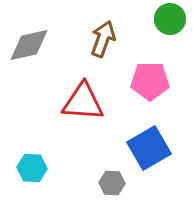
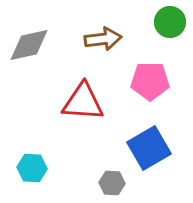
green circle: moved 3 px down
brown arrow: rotated 63 degrees clockwise
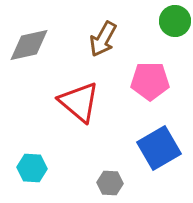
green circle: moved 5 px right, 1 px up
brown arrow: rotated 126 degrees clockwise
red triangle: moved 4 px left; rotated 36 degrees clockwise
blue square: moved 10 px right
gray hexagon: moved 2 px left
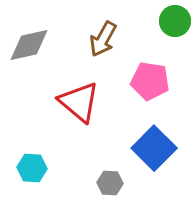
pink pentagon: rotated 9 degrees clockwise
blue square: moved 5 px left; rotated 15 degrees counterclockwise
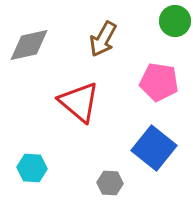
pink pentagon: moved 9 px right, 1 px down
blue square: rotated 6 degrees counterclockwise
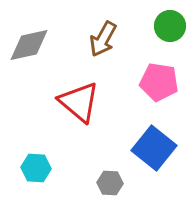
green circle: moved 5 px left, 5 px down
cyan hexagon: moved 4 px right
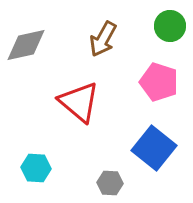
gray diamond: moved 3 px left
pink pentagon: rotated 9 degrees clockwise
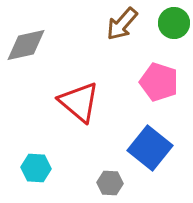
green circle: moved 4 px right, 3 px up
brown arrow: moved 19 px right, 15 px up; rotated 12 degrees clockwise
blue square: moved 4 px left
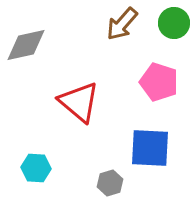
blue square: rotated 36 degrees counterclockwise
gray hexagon: rotated 20 degrees counterclockwise
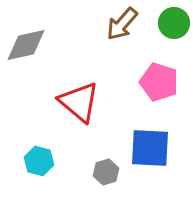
cyan hexagon: moved 3 px right, 7 px up; rotated 12 degrees clockwise
gray hexagon: moved 4 px left, 11 px up
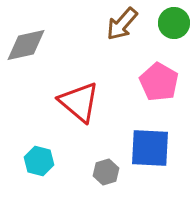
pink pentagon: rotated 12 degrees clockwise
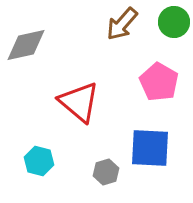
green circle: moved 1 px up
